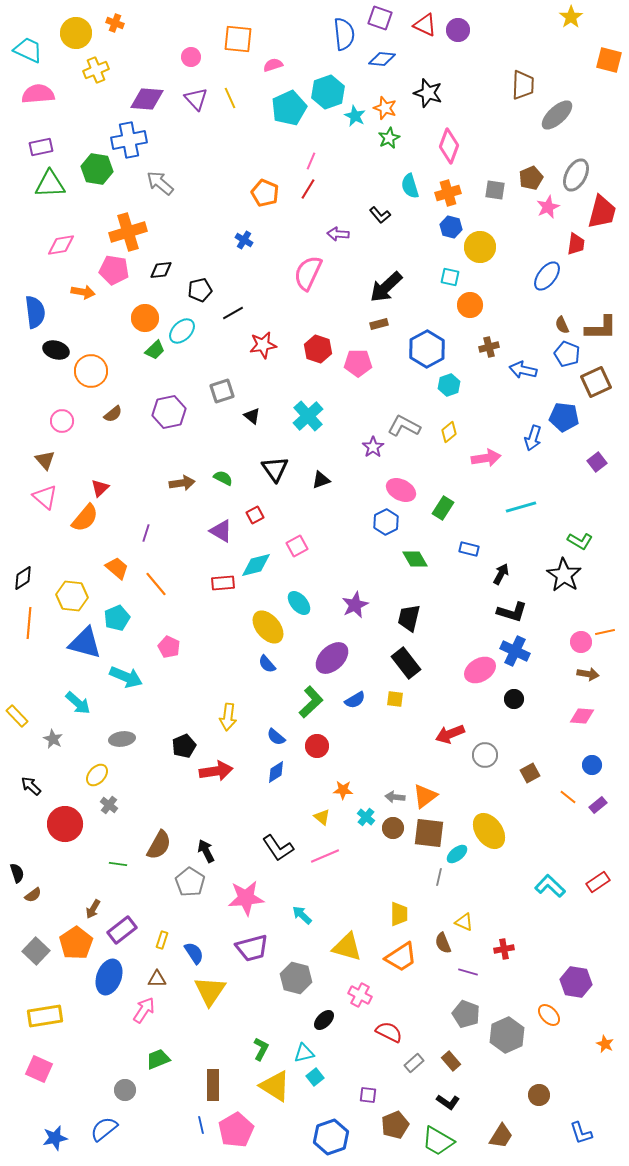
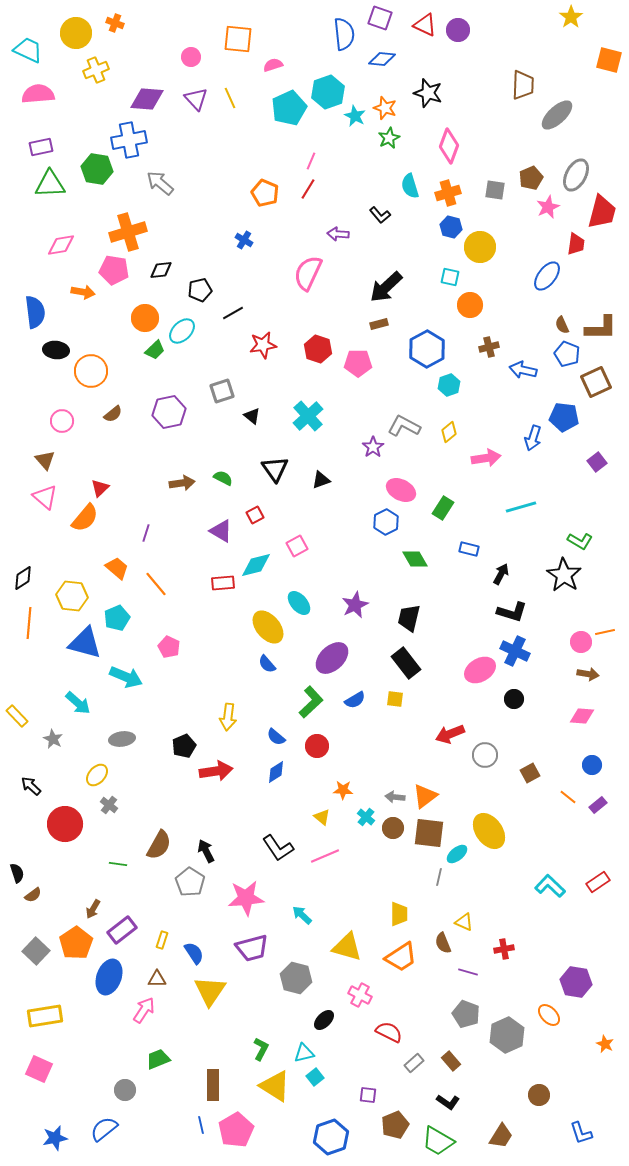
black ellipse at (56, 350): rotated 10 degrees counterclockwise
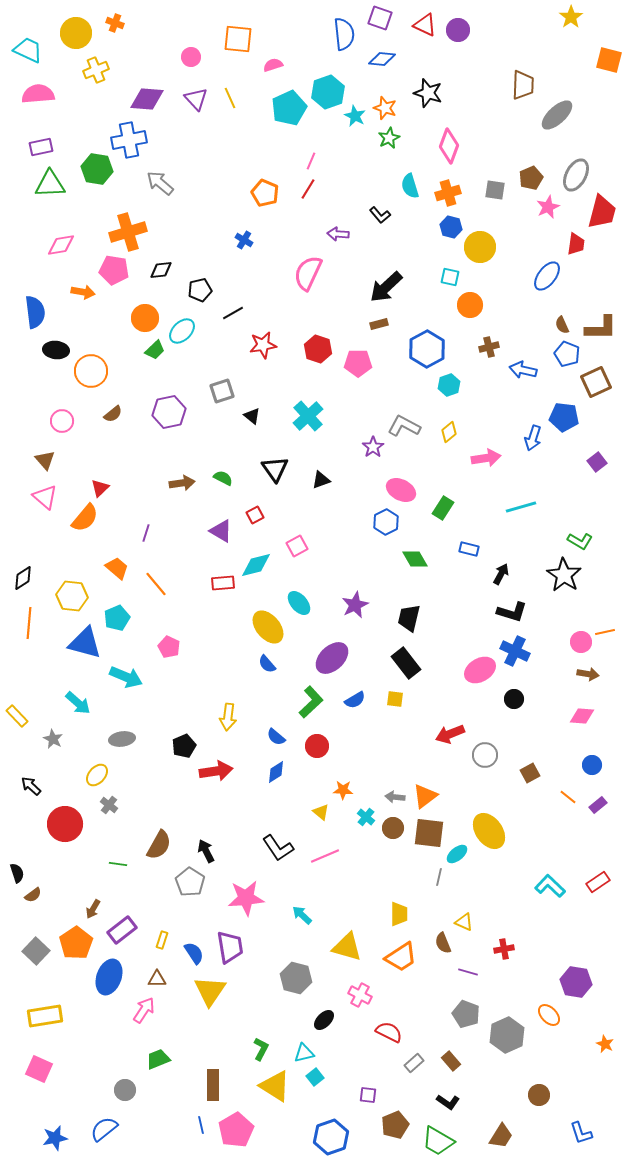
yellow triangle at (322, 817): moved 1 px left, 5 px up
purple trapezoid at (252, 948): moved 22 px left, 1 px up; rotated 84 degrees counterclockwise
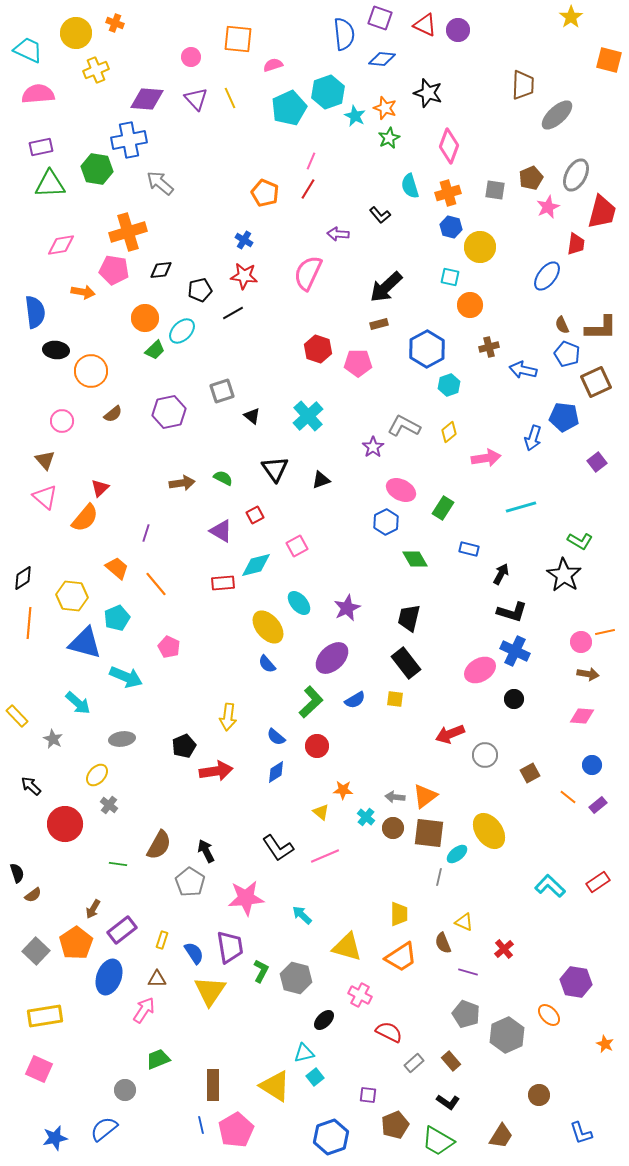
red star at (263, 345): moved 19 px left, 69 px up; rotated 16 degrees clockwise
purple star at (355, 605): moved 8 px left, 3 px down
red cross at (504, 949): rotated 30 degrees counterclockwise
green L-shape at (261, 1049): moved 78 px up
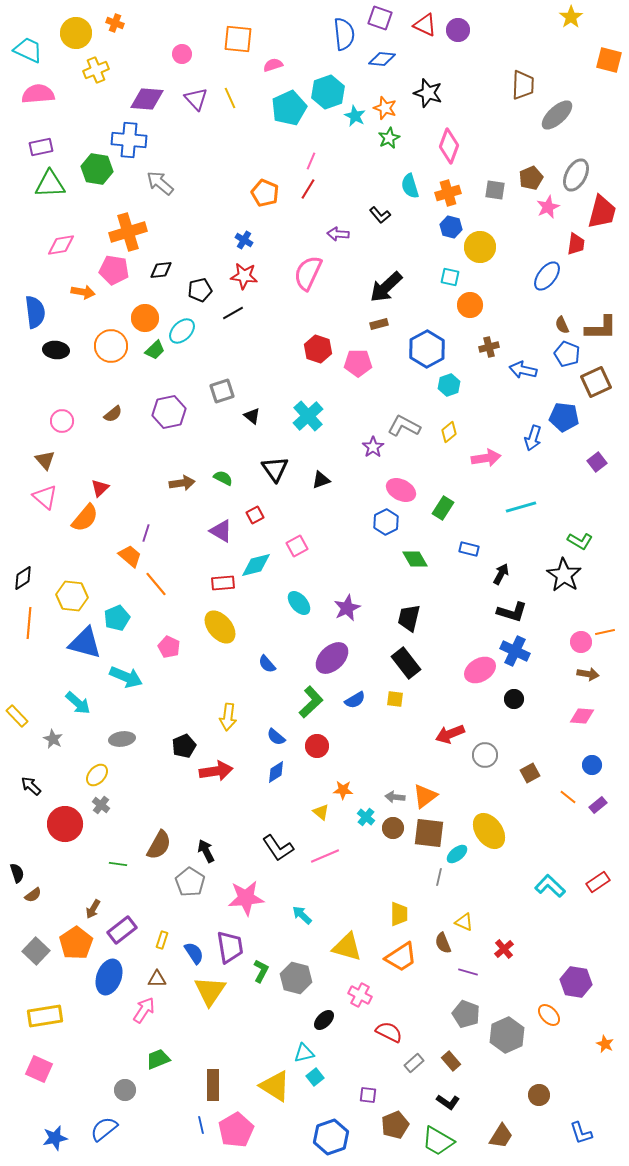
pink circle at (191, 57): moved 9 px left, 3 px up
blue cross at (129, 140): rotated 16 degrees clockwise
orange circle at (91, 371): moved 20 px right, 25 px up
orange trapezoid at (117, 568): moved 13 px right, 12 px up
yellow ellipse at (268, 627): moved 48 px left
gray cross at (109, 805): moved 8 px left
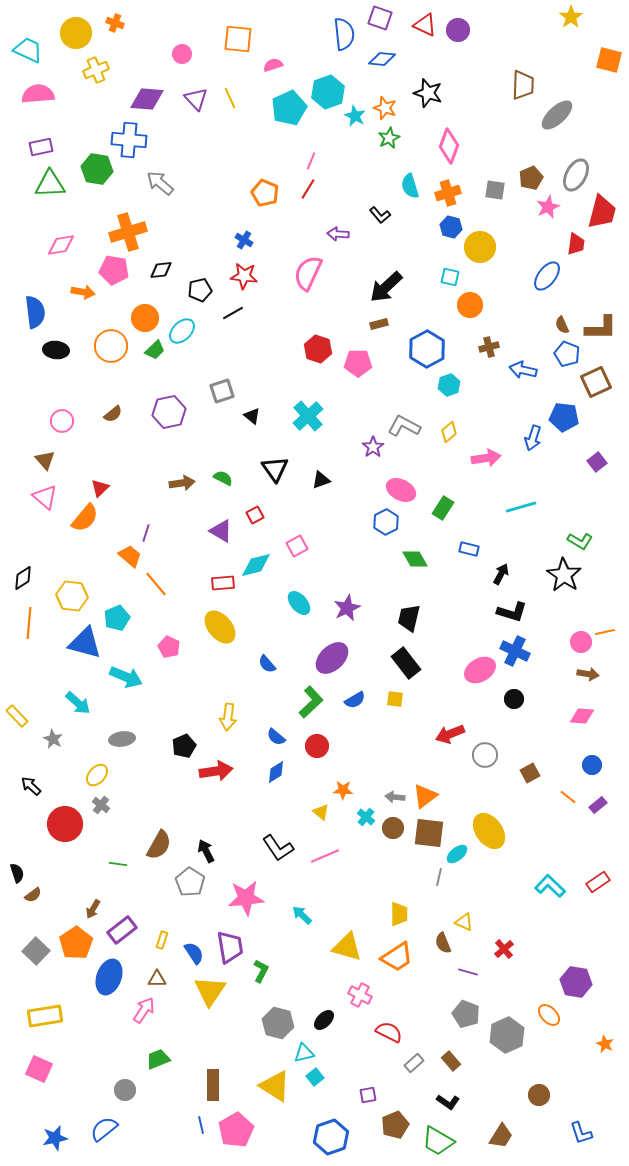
orange trapezoid at (401, 957): moved 4 px left
gray hexagon at (296, 978): moved 18 px left, 45 px down
purple square at (368, 1095): rotated 18 degrees counterclockwise
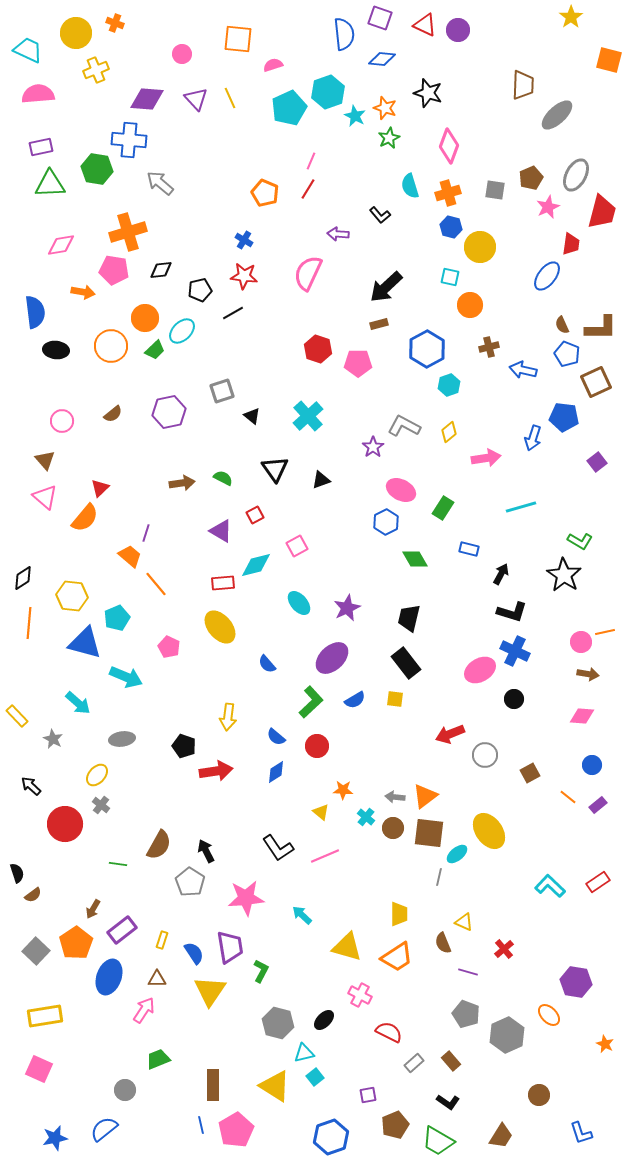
red trapezoid at (576, 244): moved 5 px left
black pentagon at (184, 746): rotated 30 degrees counterclockwise
